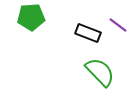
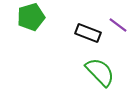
green pentagon: rotated 12 degrees counterclockwise
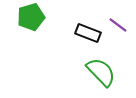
green semicircle: moved 1 px right
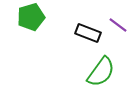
green semicircle: rotated 80 degrees clockwise
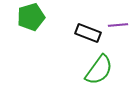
purple line: rotated 42 degrees counterclockwise
green semicircle: moved 2 px left, 2 px up
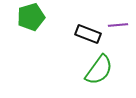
black rectangle: moved 1 px down
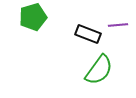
green pentagon: moved 2 px right
